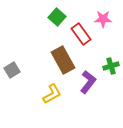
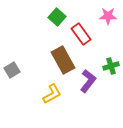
pink star: moved 5 px right, 3 px up
purple L-shape: moved 1 px up
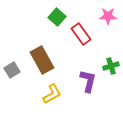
brown rectangle: moved 21 px left
purple L-shape: rotated 25 degrees counterclockwise
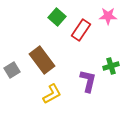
red rectangle: moved 4 px up; rotated 70 degrees clockwise
brown rectangle: rotated 8 degrees counterclockwise
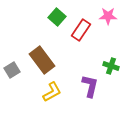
green cross: rotated 35 degrees clockwise
purple L-shape: moved 2 px right, 5 px down
yellow L-shape: moved 2 px up
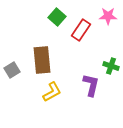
brown rectangle: rotated 32 degrees clockwise
purple L-shape: moved 1 px right, 1 px up
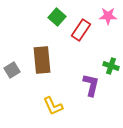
yellow L-shape: moved 1 px right, 14 px down; rotated 95 degrees clockwise
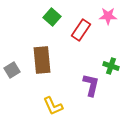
green square: moved 5 px left
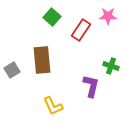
purple L-shape: moved 1 px down
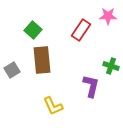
green square: moved 19 px left, 13 px down
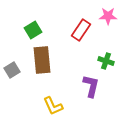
green square: rotated 18 degrees clockwise
green cross: moved 5 px left, 5 px up
